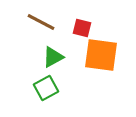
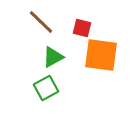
brown line: rotated 16 degrees clockwise
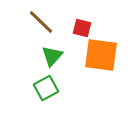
green triangle: moved 1 px left, 1 px up; rotated 20 degrees counterclockwise
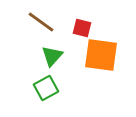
brown line: rotated 8 degrees counterclockwise
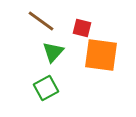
brown line: moved 1 px up
green triangle: moved 1 px right, 4 px up
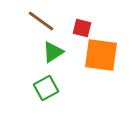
green triangle: rotated 15 degrees clockwise
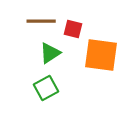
brown line: rotated 36 degrees counterclockwise
red square: moved 9 px left, 1 px down
green triangle: moved 3 px left, 1 px down
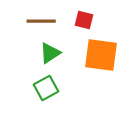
red square: moved 11 px right, 9 px up
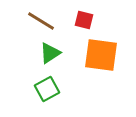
brown line: rotated 32 degrees clockwise
green square: moved 1 px right, 1 px down
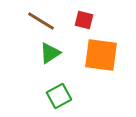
green square: moved 12 px right, 7 px down
